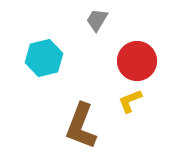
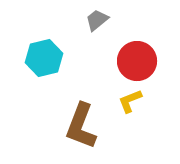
gray trapezoid: rotated 20 degrees clockwise
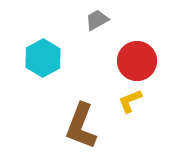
gray trapezoid: rotated 10 degrees clockwise
cyan hexagon: moved 1 px left; rotated 15 degrees counterclockwise
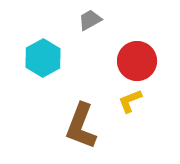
gray trapezoid: moved 7 px left
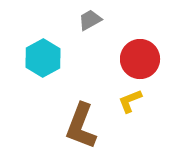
red circle: moved 3 px right, 2 px up
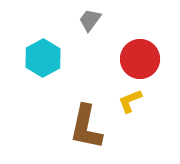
gray trapezoid: rotated 25 degrees counterclockwise
brown L-shape: moved 5 px right, 1 px down; rotated 9 degrees counterclockwise
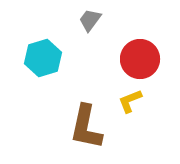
cyan hexagon: rotated 12 degrees clockwise
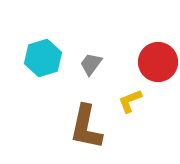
gray trapezoid: moved 1 px right, 44 px down
red circle: moved 18 px right, 3 px down
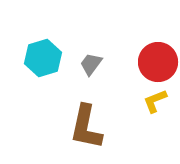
yellow L-shape: moved 25 px right
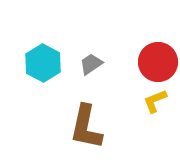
cyan hexagon: moved 5 px down; rotated 15 degrees counterclockwise
gray trapezoid: rotated 20 degrees clockwise
